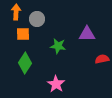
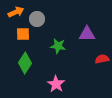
orange arrow: rotated 63 degrees clockwise
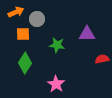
green star: moved 1 px left, 1 px up
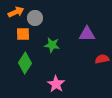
gray circle: moved 2 px left, 1 px up
green star: moved 5 px left
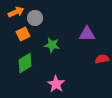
orange square: rotated 24 degrees counterclockwise
green diamond: rotated 25 degrees clockwise
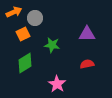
orange arrow: moved 2 px left
red semicircle: moved 15 px left, 5 px down
pink star: moved 1 px right
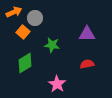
orange square: moved 2 px up; rotated 24 degrees counterclockwise
